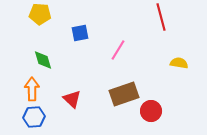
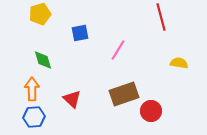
yellow pentagon: rotated 20 degrees counterclockwise
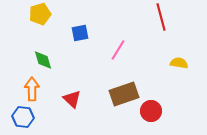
blue hexagon: moved 11 px left; rotated 10 degrees clockwise
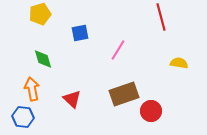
green diamond: moved 1 px up
orange arrow: rotated 10 degrees counterclockwise
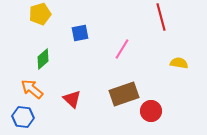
pink line: moved 4 px right, 1 px up
green diamond: rotated 65 degrees clockwise
orange arrow: rotated 40 degrees counterclockwise
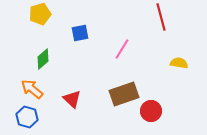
blue hexagon: moved 4 px right; rotated 10 degrees clockwise
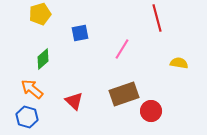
red line: moved 4 px left, 1 px down
red triangle: moved 2 px right, 2 px down
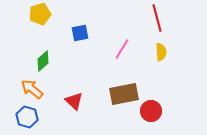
green diamond: moved 2 px down
yellow semicircle: moved 18 px left, 11 px up; rotated 78 degrees clockwise
brown rectangle: rotated 8 degrees clockwise
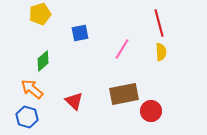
red line: moved 2 px right, 5 px down
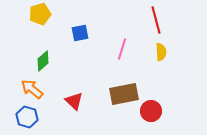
red line: moved 3 px left, 3 px up
pink line: rotated 15 degrees counterclockwise
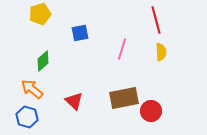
brown rectangle: moved 4 px down
